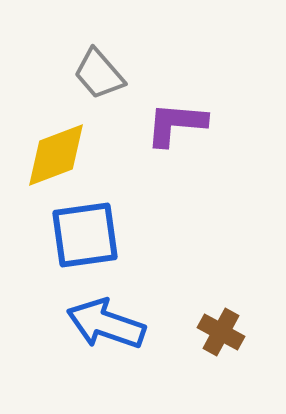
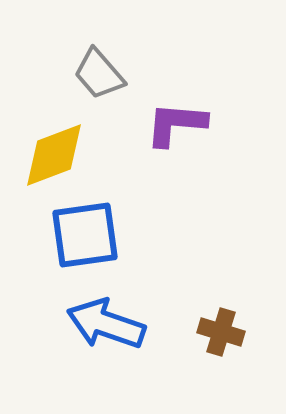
yellow diamond: moved 2 px left
brown cross: rotated 12 degrees counterclockwise
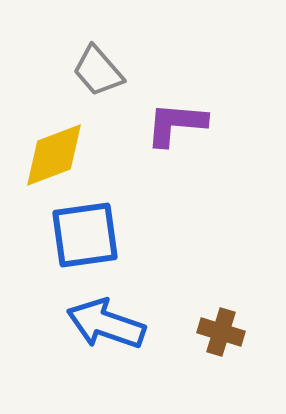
gray trapezoid: moved 1 px left, 3 px up
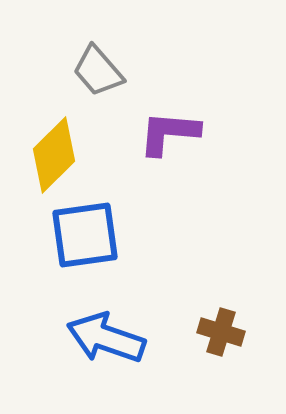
purple L-shape: moved 7 px left, 9 px down
yellow diamond: rotated 24 degrees counterclockwise
blue arrow: moved 14 px down
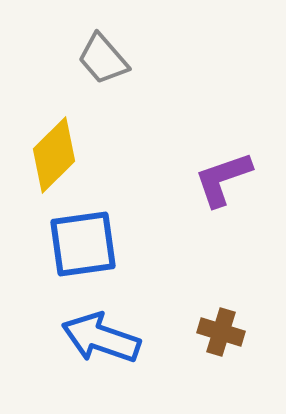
gray trapezoid: moved 5 px right, 12 px up
purple L-shape: moved 54 px right, 46 px down; rotated 24 degrees counterclockwise
blue square: moved 2 px left, 9 px down
blue arrow: moved 5 px left
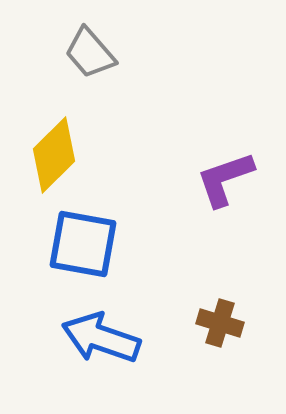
gray trapezoid: moved 13 px left, 6 px up
purple L-shape: moved 2 px right
blue square: rotated 18 degrees clockwise
brown cross: moved 1 px left, 9 px up
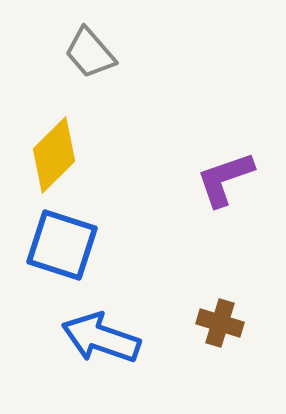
blue square: moved 21 px left, 1 px down; rotated 8 degrees clockwise
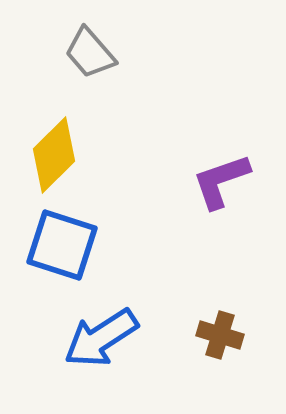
purple L-shape: moved 4 px left, 2 px down
brown cross: moved 12 px down
blue arrow: rotated 52 degrees counterclockwise
